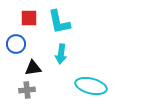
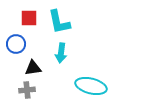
cyan arrow: moved 1 px up
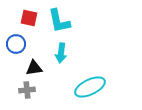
red square: rotated 12 degrees clockwise
cyan L-shape: moved 1 px up
black triangle: moved 1 px right
cyan ellipse: moved 1 px left, 1 px down; rotated 40 degrees counterclockwise
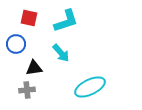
cyan L-shape: moved 7 px right; rotated 96 degrees counterclockwise
cyan arrow: rotated 48 degrees counterclockwise
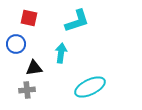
cyan L-shape: moved 11 px right
cyan arrow: rotated 132 degrees counterclockwise
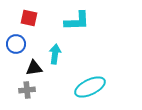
cyan L-shape: rotated 16 degrees clockwise
cyan arrow: moved 6 px left, 1 px down
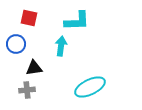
cyan arrow: moved 6 px right, 8 px up
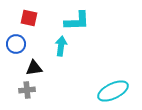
cyan ellipse: moved 23 px right, 4 px down
